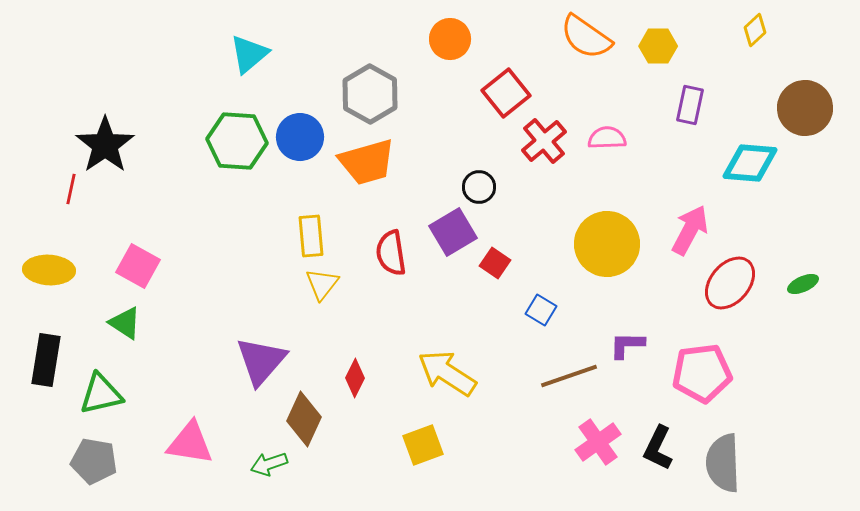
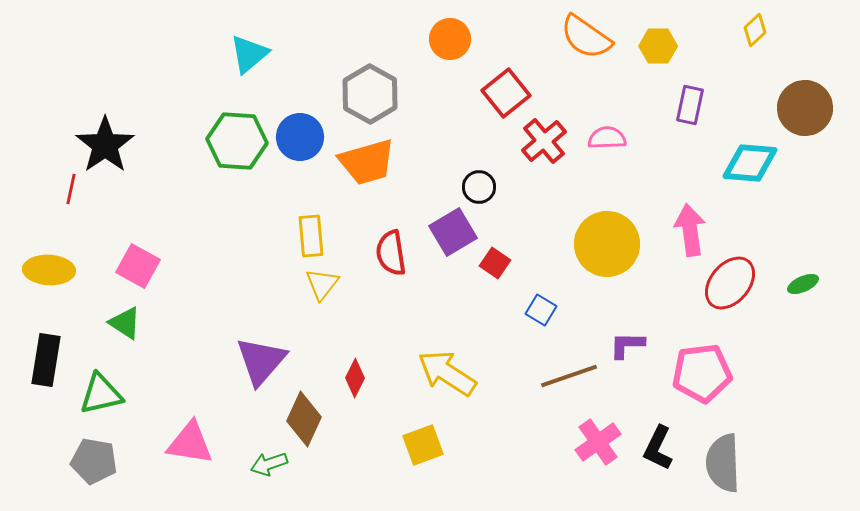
pink arrow at (690, 230): rotated 36 degrees counterclockwise
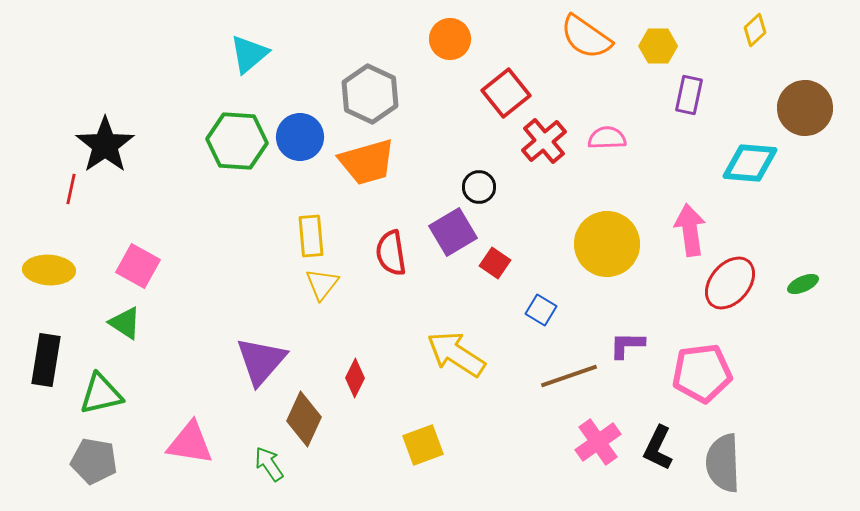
gray hexagon at (370, 94): rotated 4 degrees counterclockwise
purple rectangle at (690, 105): moved 1 px left, 10 px up
yellow arrow at (447, 373): moved 9 px right, 19 px up
green arrow at (269, 464): rotated 75 degrees clockwise
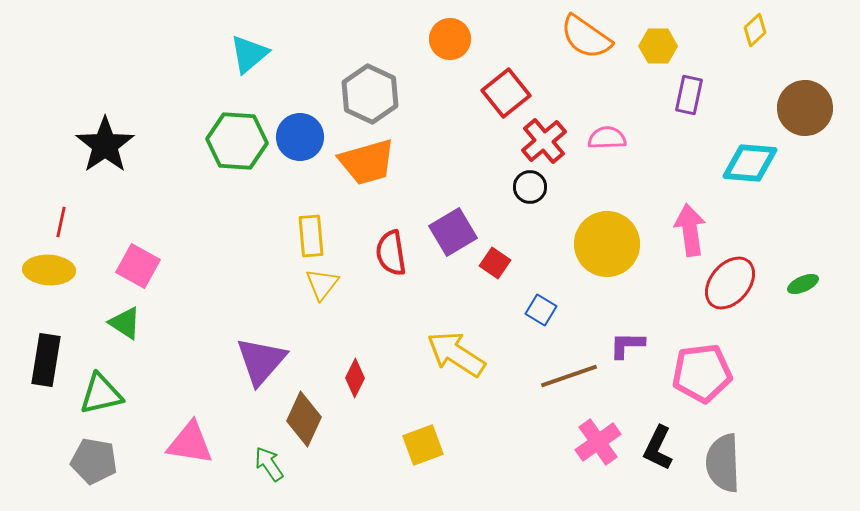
black circle at (479, 187): moved 51 px right
red line at (71, 189): moved 10 px left, 33 px down
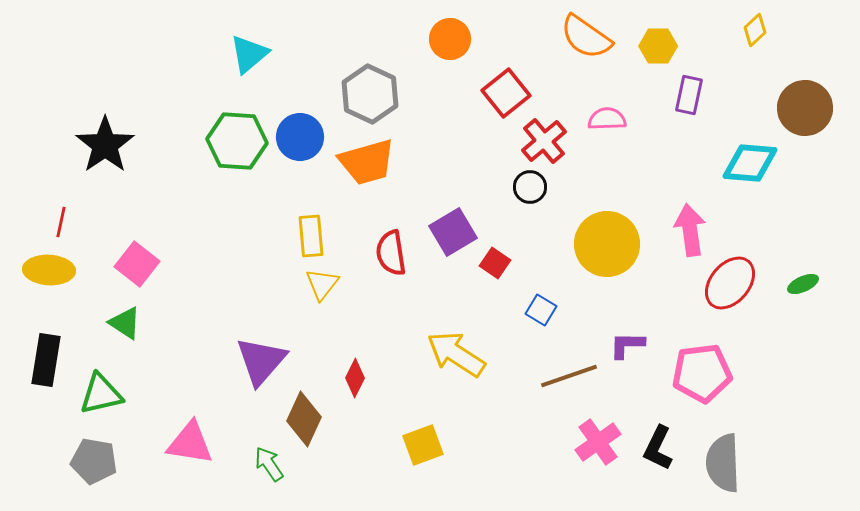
pink semicircle at (607, 138): moved 19 px up
pink square at (138, 266): moved 1 px left, 2 px up; rotated 9 degrees clockwise
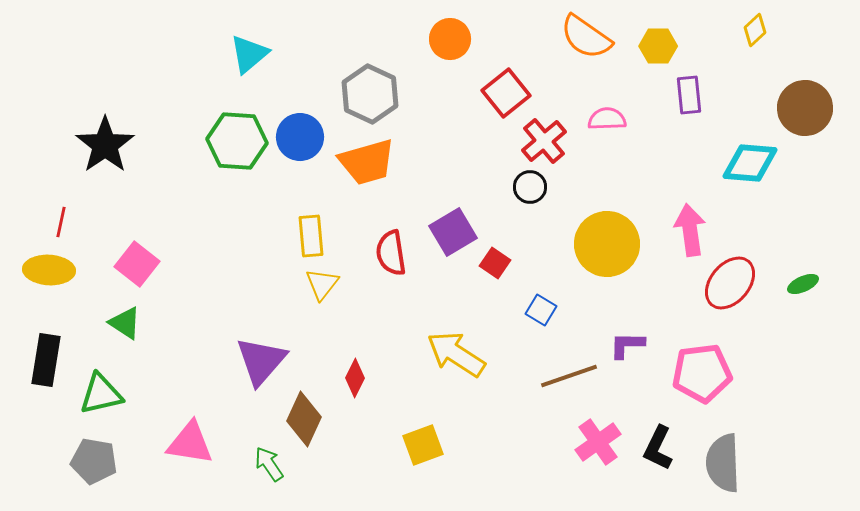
purple rectangle at (689, 95): rotated 18 degrees counterclockwise
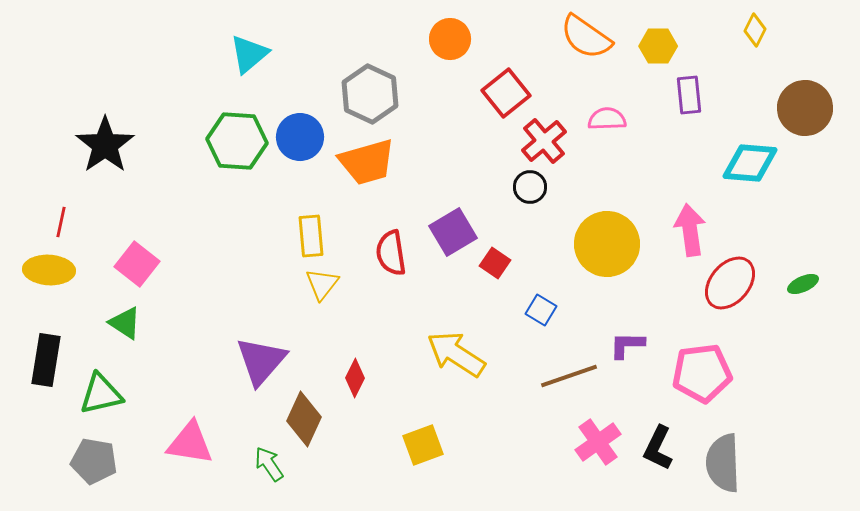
yellow diamond at (755, 30): rotated 20 degrees counterclockwise
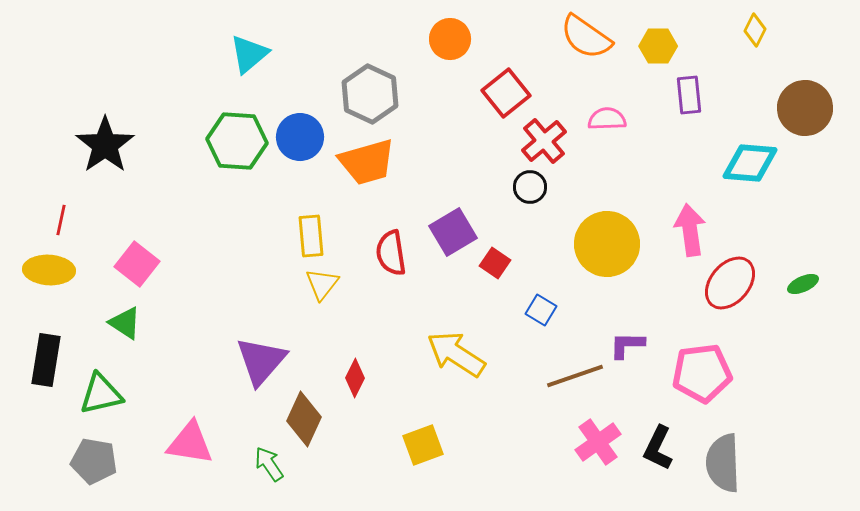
red line at (61, 222): moved 2 px up
brown line at (569, 376): moved 6 px right
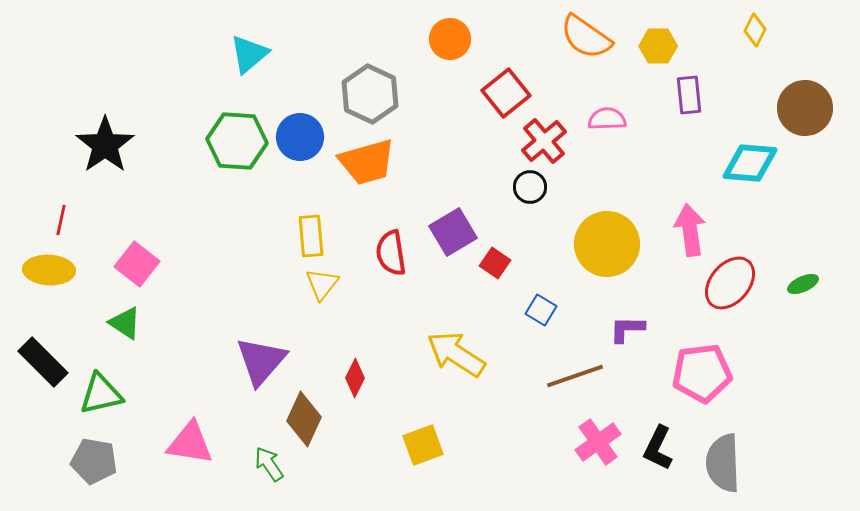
purple L-shape at (627, 345): moved 16 px up
black rectangle at (46, 360): moved 3 px left, 2 px down; rotated 54 degrees counterclockwise
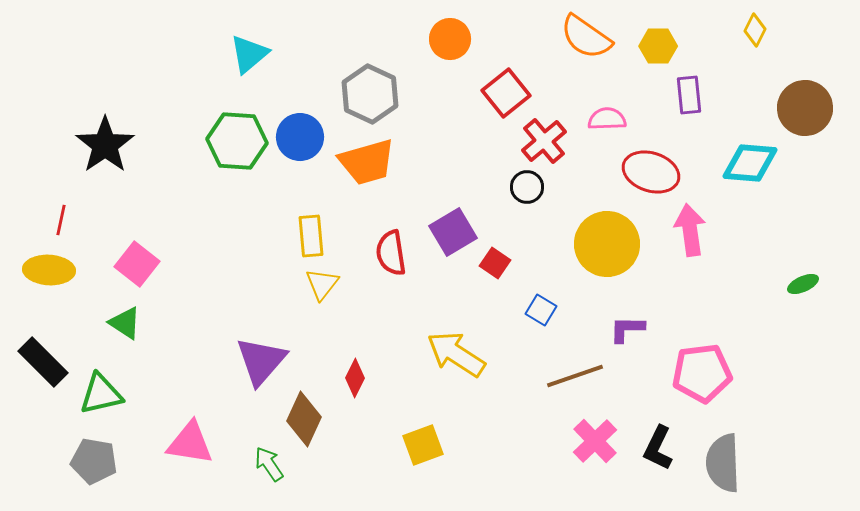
black circle at (530, 187): moved 3 px left
red ellipse at (730, 283): moved 79 px left, 111 px up; rotated 68 degrees clockwise
pink cross at (598, 442): moved 3 px left, 1 px up; rotated 9 degrees counterclockwise
